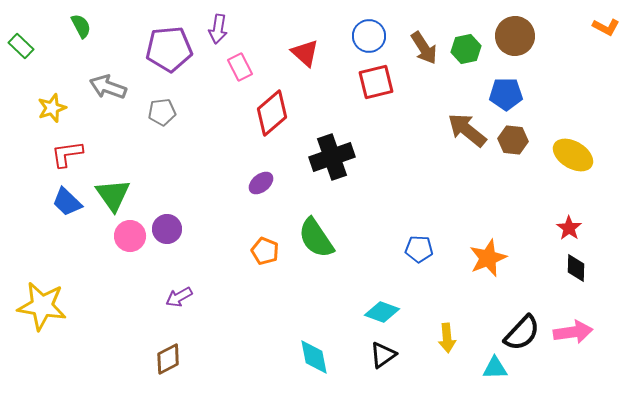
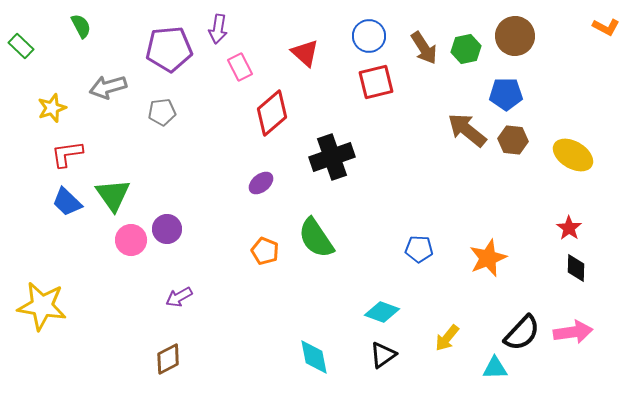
gray arrow at (108, 87): rotated 36 degrees counterclockwise
pink circle at (130, 236): moved 1 px right, 4 px down
yellow arrow at (447, 338): rotated 44 degrees clockwise
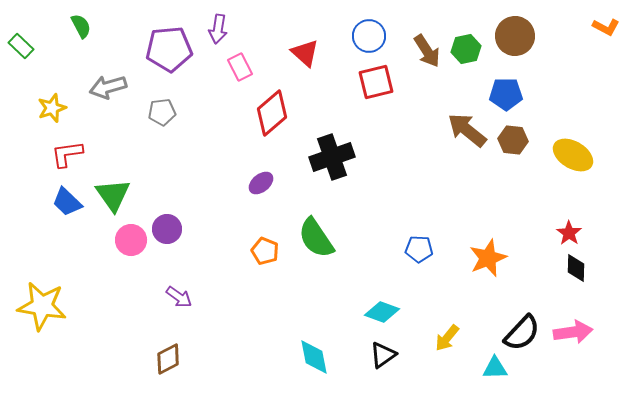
brown arrow at (424, 48): moved 3 px right, 3 px down
red star at (569, 228): moved 5 px down
purple arrow at (179, 297): rotated 116 degrees counterclockwise
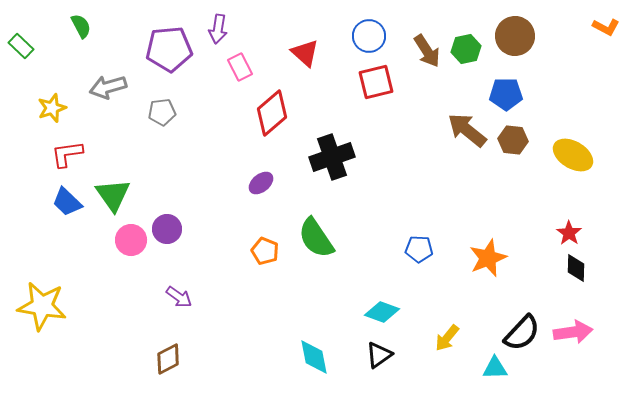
black triangle at (383, 355): moved 4 px left
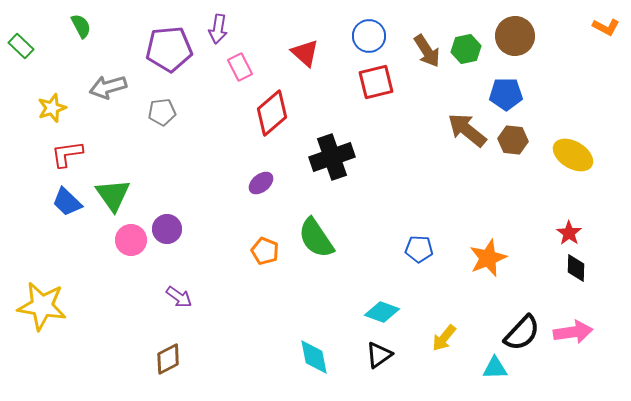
yellow arrow at (447, 338): moved 3 px left
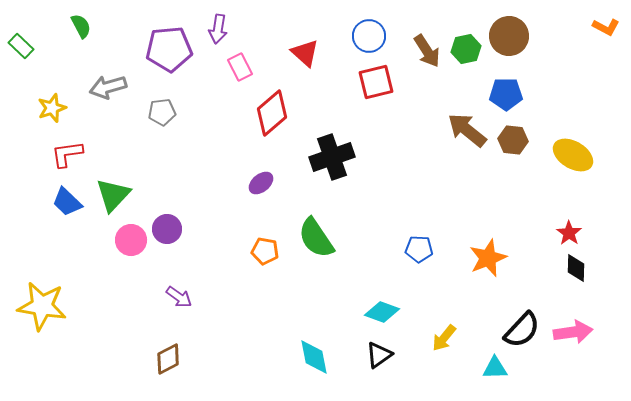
brown circle at (515, 36): moved 6 px left
green triangle at (113, 195): rotated 18 degrees clockwise
orange pentagon at (265, 251): rotated 12 degrees counterclockwise
black semicircle at (522, 333): moved 3 px up
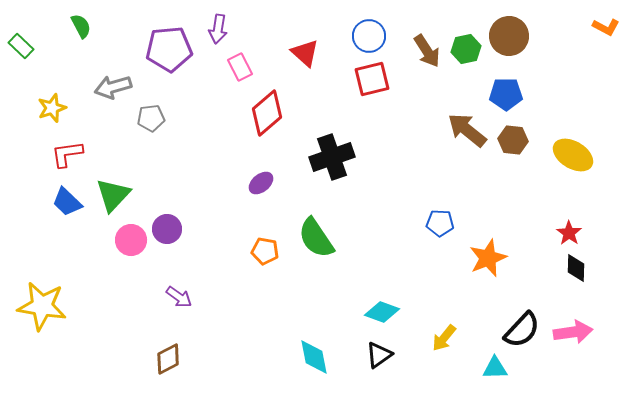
red square at (376, 82): moved 4 px left, 3 px up
gray arrow at (108, 87): moved 5 px right
gray pentagon at (162, 112): moved 11 px left, 6 px down
red diamond at (272, 113): moved 5 px left
blue pentagon at (419, 249): moved 21 px right, 26 px up
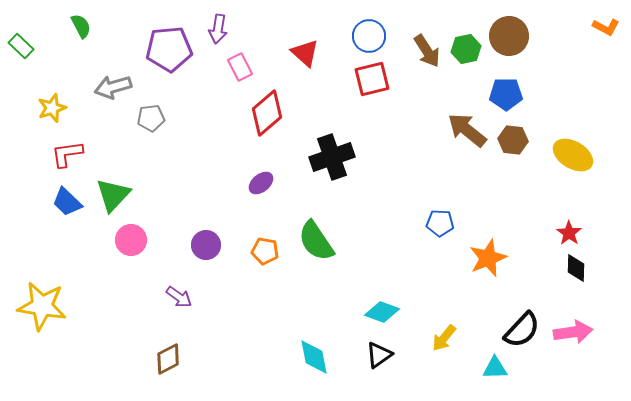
purple circle at (167, 229): moved 39 px right, 16 px down
green semicircle at (316, 238): moved 3 px down
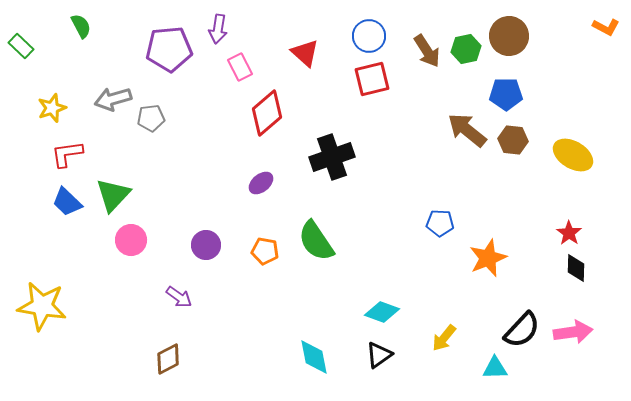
gray arrow at (113, 87): moved 12 px down
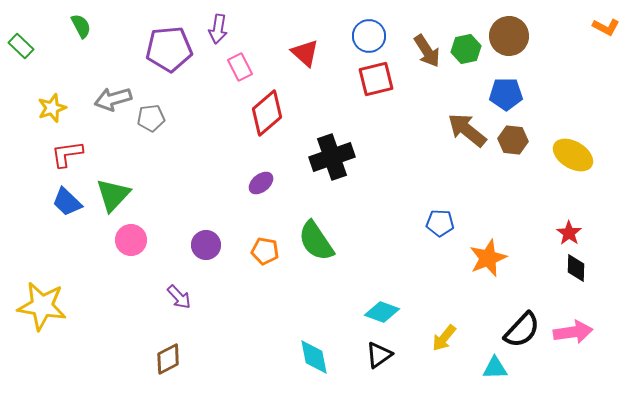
red square at (372, 79): moved 4 px right
purple arrow at (179, 297): rotated 12 degrees clockwise
